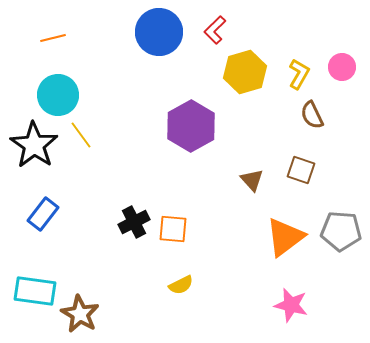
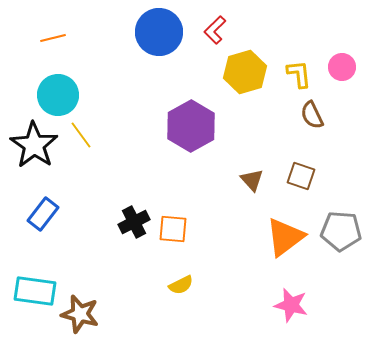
yellow L-shape: rotated 36 degrees counterclockwise
brown square: moved 6 px down
brown star: rotated 15 degrees counterclockwise
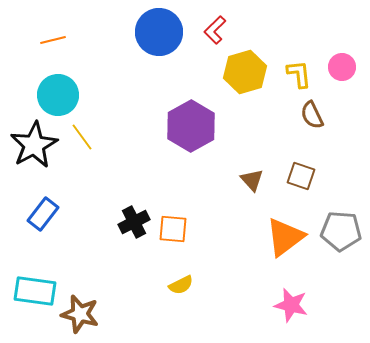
orange line: moved 2 px down
yellow line: moved 1 px right, 2 px down
black star: rotated 9 degrees clockwise
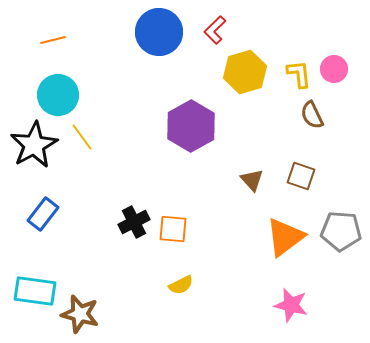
pink circle: moved 8 px left, 2 px down
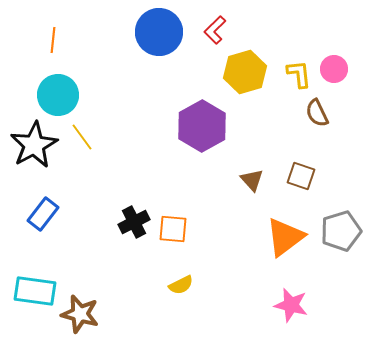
orange line: rotated 70 degrees counterclockwise
brown semicircle: moved 5 px right, 2 px up
purple hexagon: moved 11 px right
gray pentagon: rotated 21 degrees counterclockwise
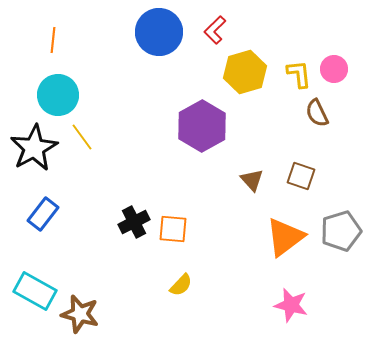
black star: moved 3 px down
yellow semicircle: rotated 20 degrees counterclockwise
cyan rectangle: rotated 21 degrees clockwise
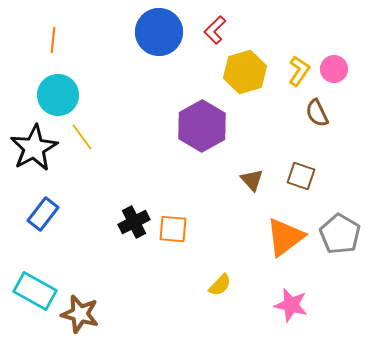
yellow L-shape: moved 3 px up; rotated 40 degrees clockwise
gray pentagon: moved 1 px left, 3 px down; rotated 24 degrees counterclockwise
yellow semicircle: moved 39 px right
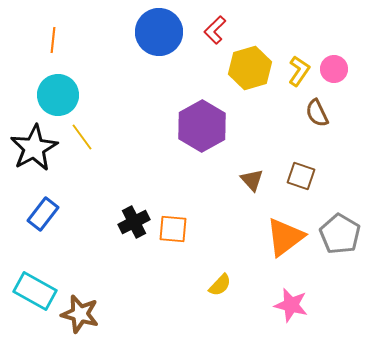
yellow hexagon: moved 5 px right, 4 px up
